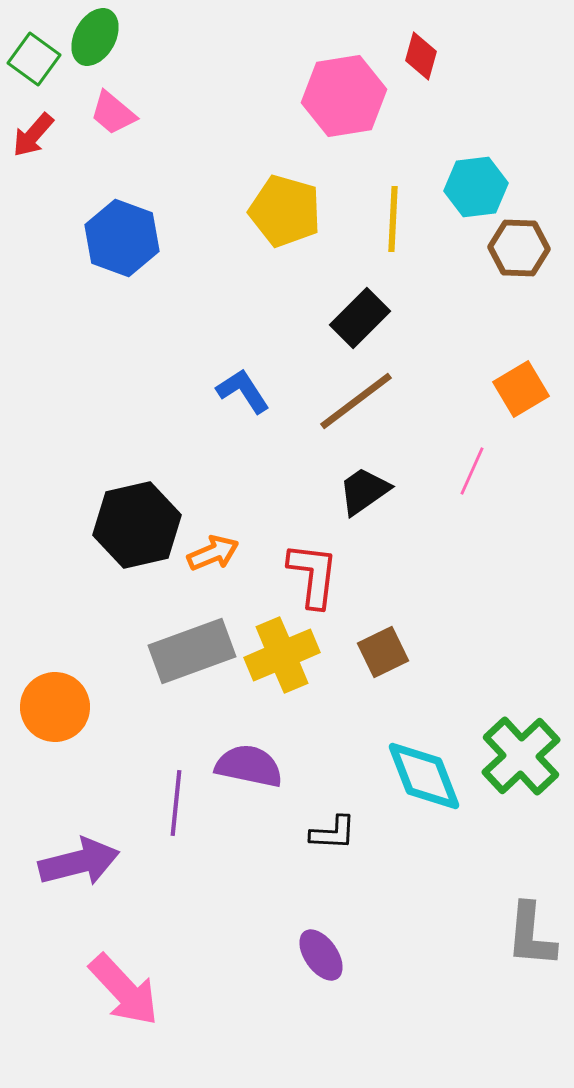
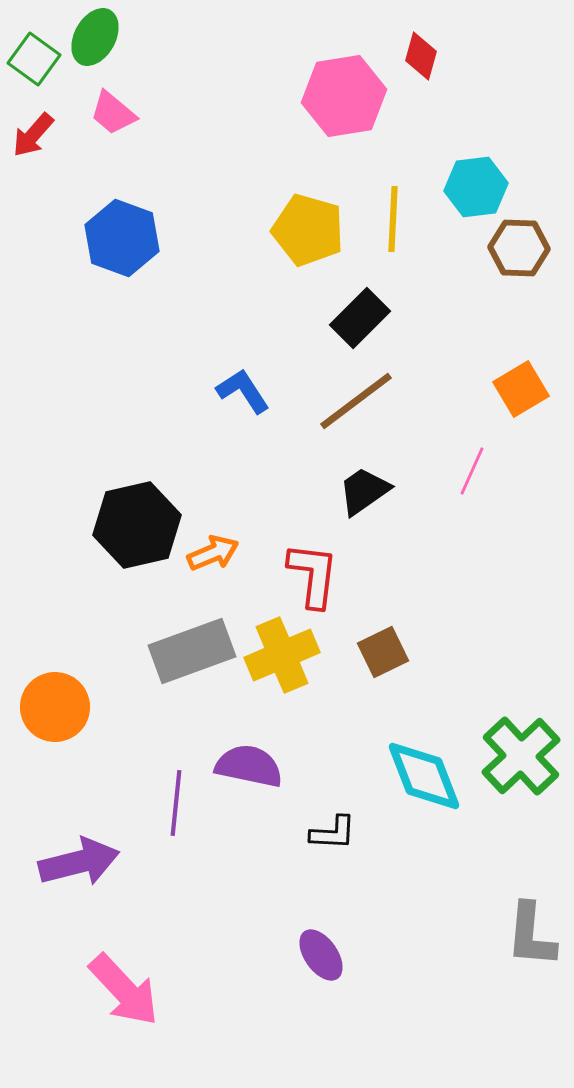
yellow pentagon: moved 23 px right, 19 px down
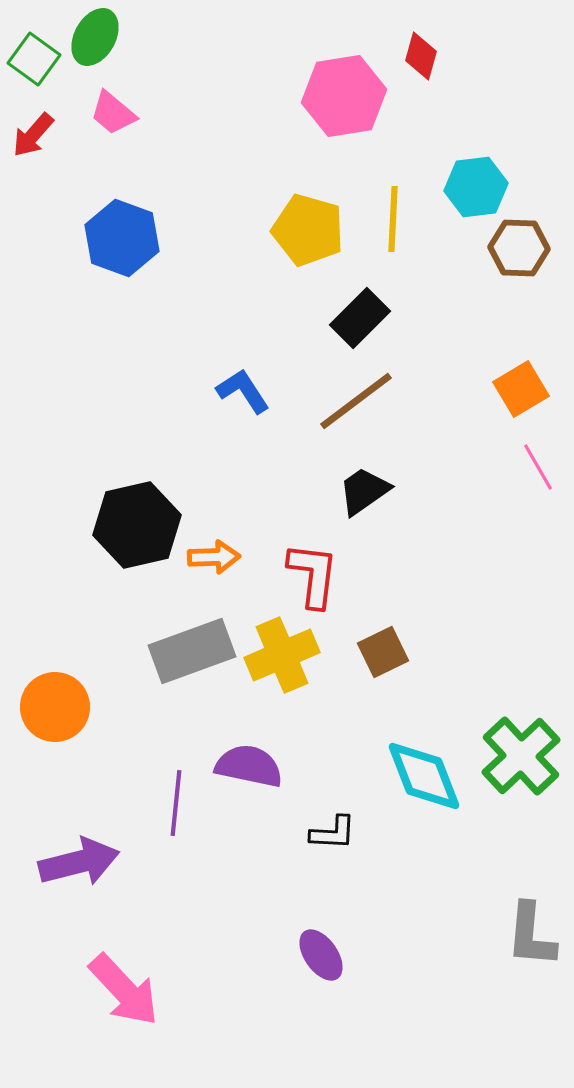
pink line: moved 66 px right, 4 px up; rotated 54 degrees counterclockwise
orange arrow: moved 1 px right, 4 px down; rotated 21 degrees clockwise
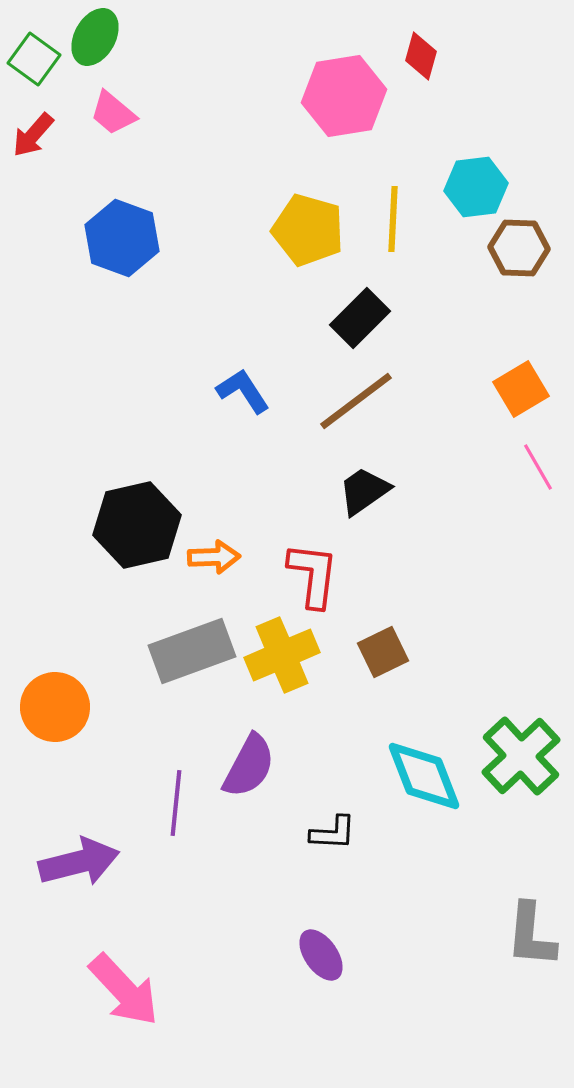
purple semicircle: rotated 106 degrees clockwise
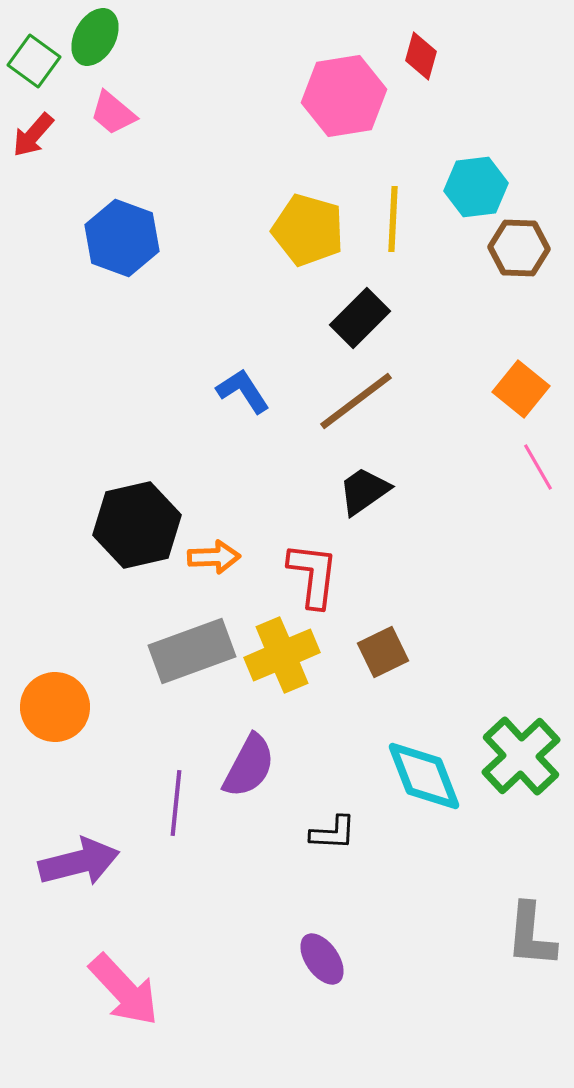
green square: moved 2 px down
orange square: rotated 20 degrees counterclockwise
purple ellipse: moved 1 px right, 4 px down
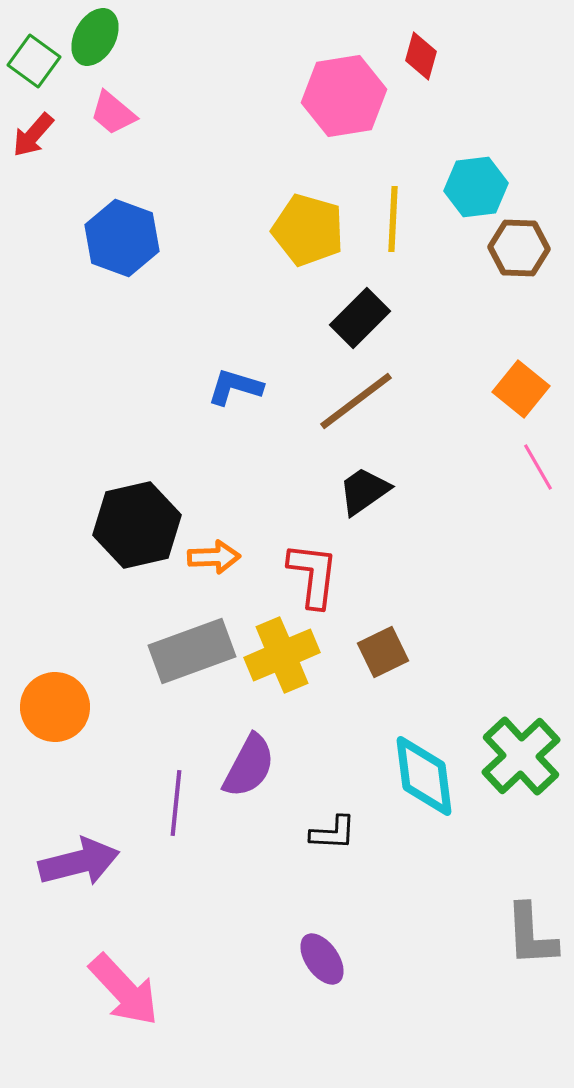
blue L-shape: moved 8 px left, 4 px up; rotated 40 degrees counterclockwise
cyan diamond: rotated 14 degrees clockwise
gray L-shape: rotated 8 degrees counterclockwise
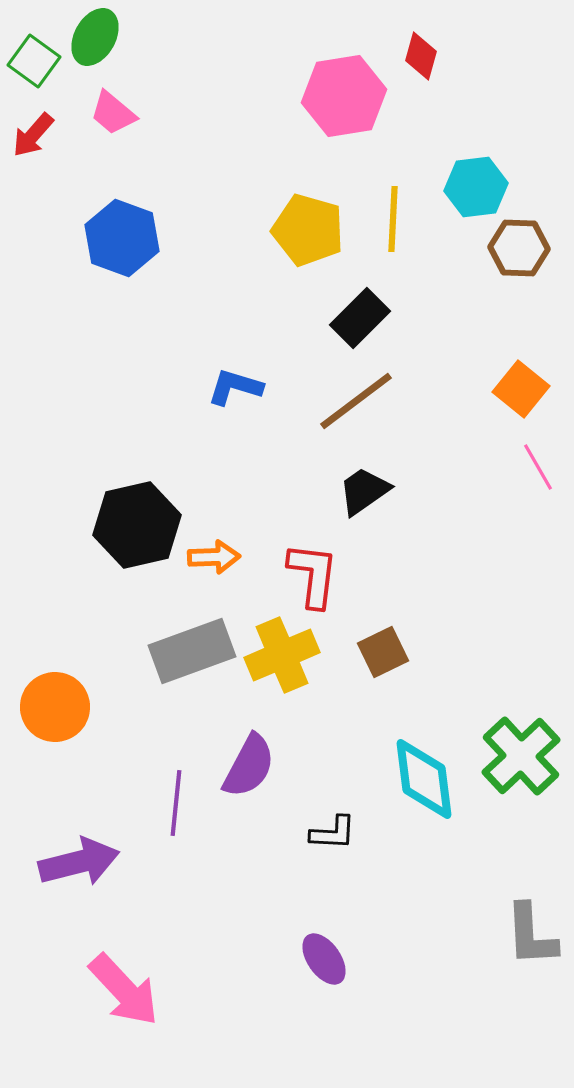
cyan diamond: moved 3 px down
purple ellipse: moved 2 px right
